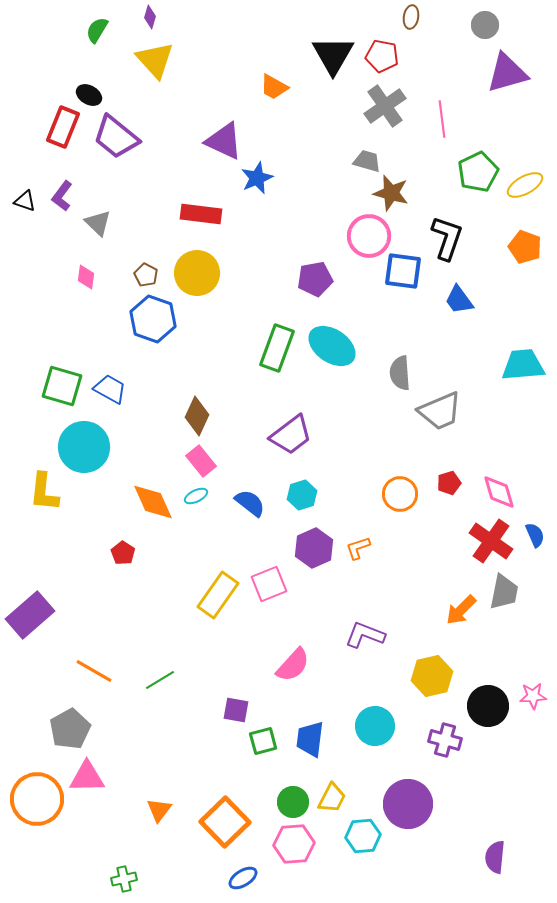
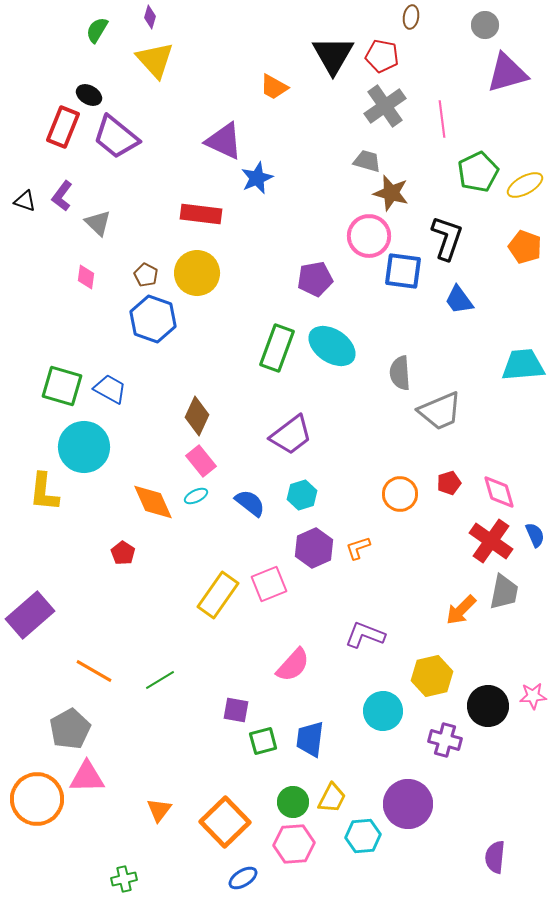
cyan circle at (375, 726): moved 8 px right, 15 px up
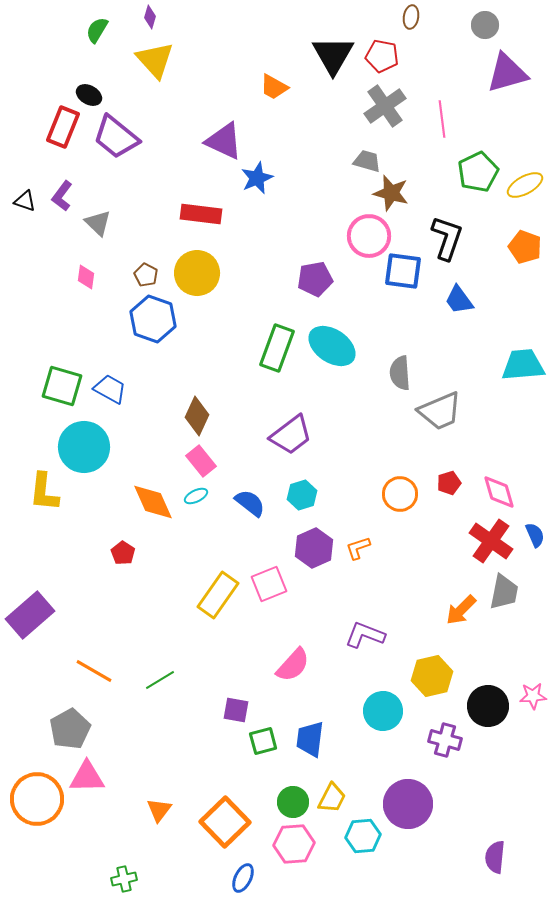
blue ellipse at (243, 878): rotated 32 degrees counterclockwise
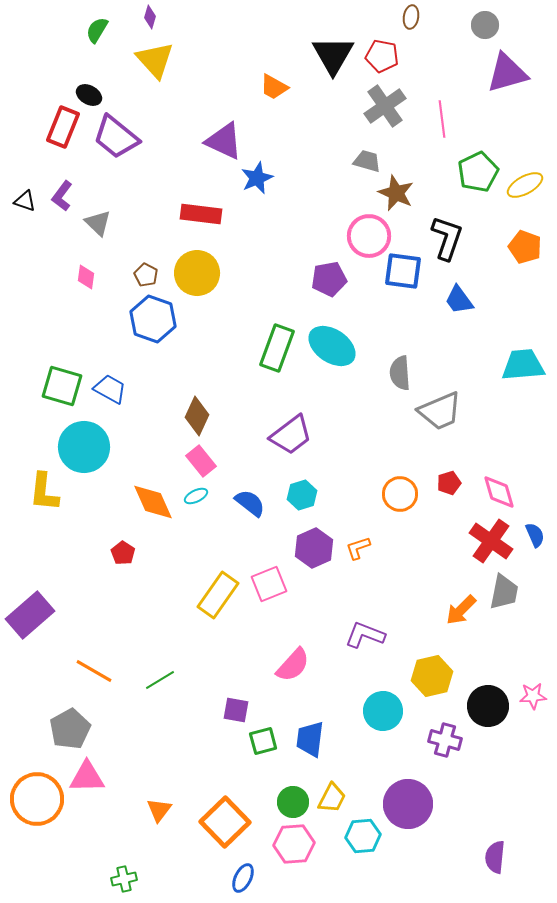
brown star at (391, 193): moved 5 px right; rotated 9 degrees clockwise
purple pentagon at (315, 279): moved 14 px right
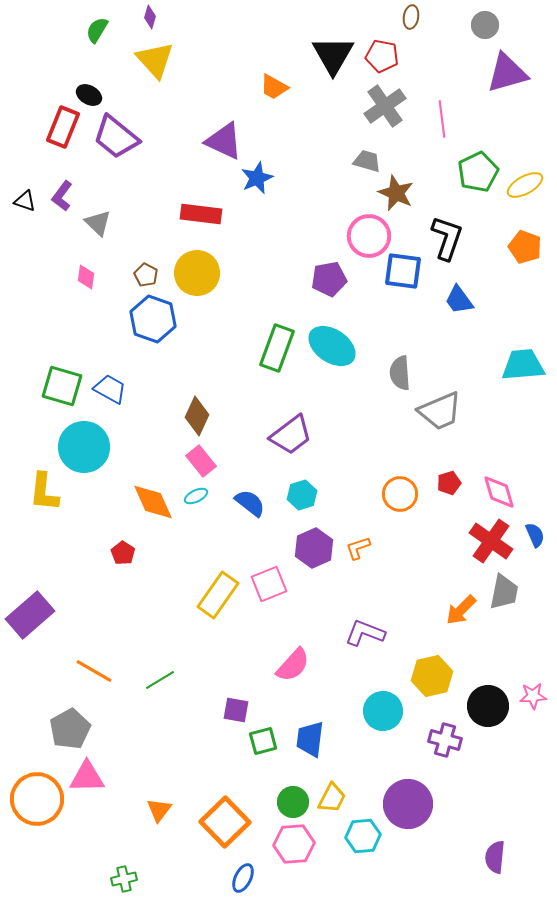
purple L-shape at (365, 635): moved 2 px up
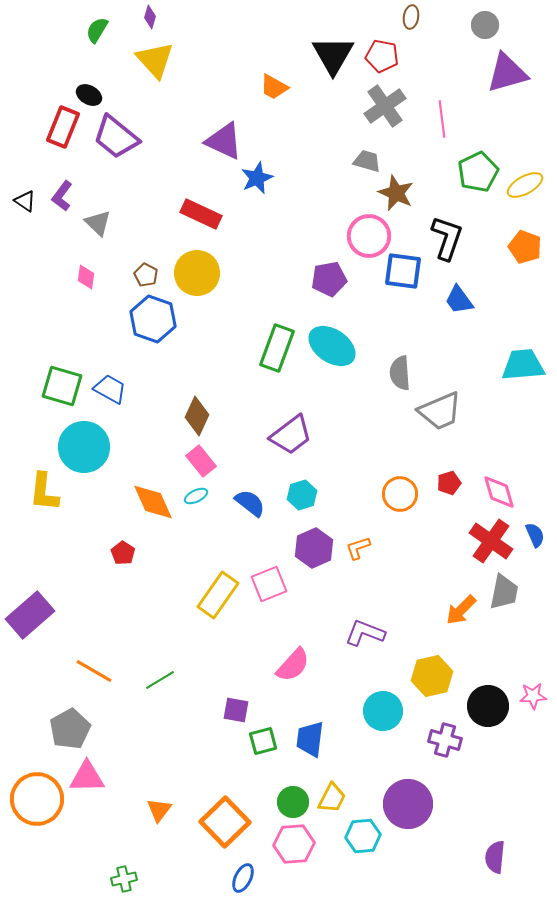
black triangle at (25, 201): rotated 15 degrees clockwise
red rectangle at (201, 214): rotated 18 degrees clockwise
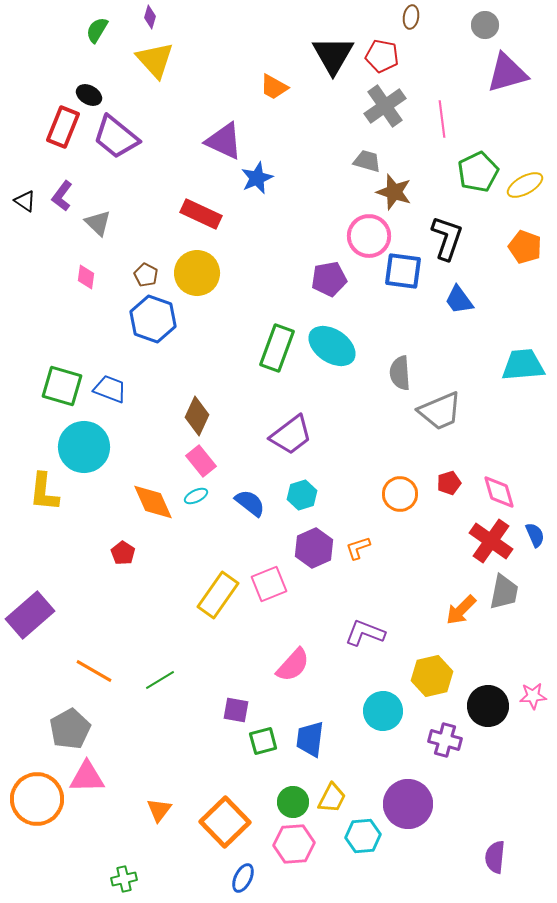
brown star at (396, 193): moved 2 px left, 1 px up; rotated 6 degrees counterclockwise
blue trapezoid at (110, 389): rotated 8 degrees counterclockwise
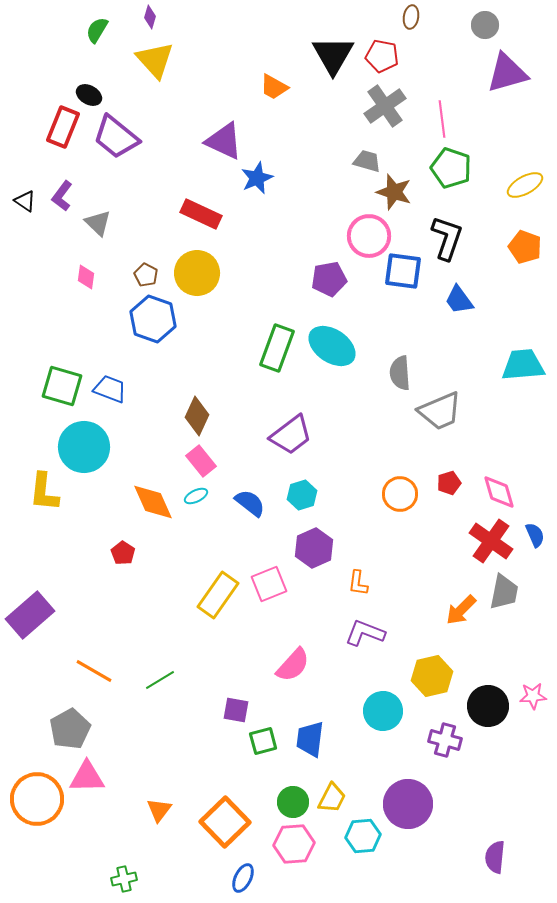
green pentagon at (478, 172): moved 27 px left, 4 px up; rotated 27 degrees counterclockwise
orange L-shape at (358, 548): moved 35 px down; rotated 64 degrees counterclockwise
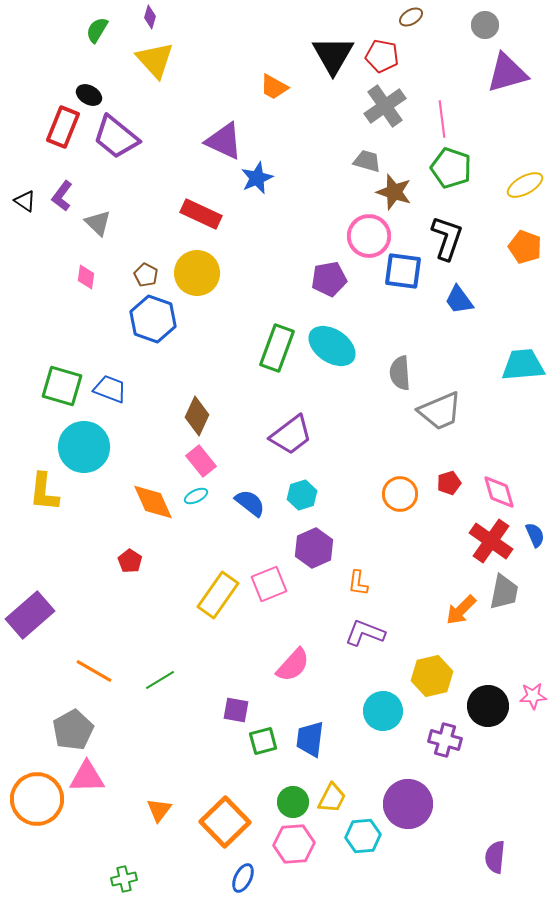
brown ellipse at (411, 17): rotated 50 degrees clockwise
red pentagon at (123, 553): moved 7 px right, 8 px down
gray pentagon at (70, 729): moved 3 px right, 1 px down
